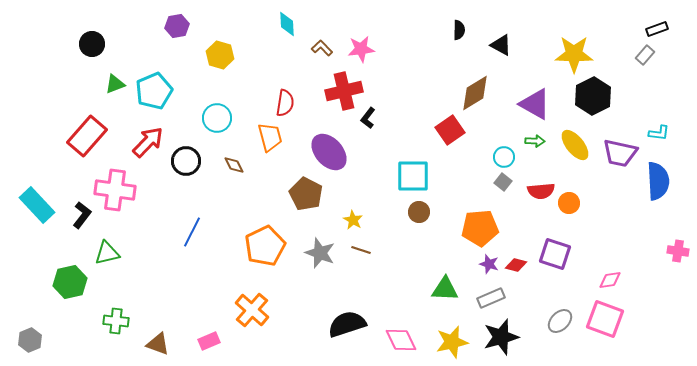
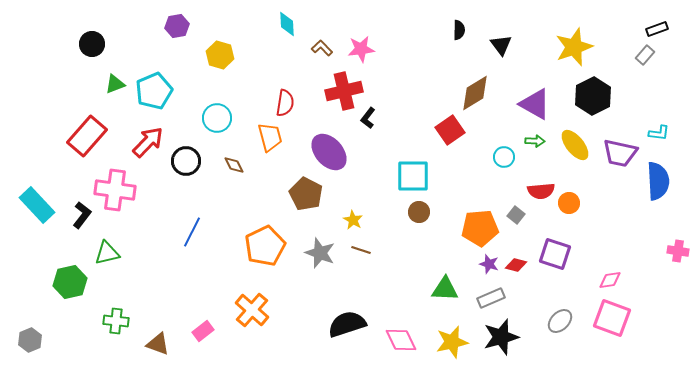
black triangle at (501, 45): rotated 25 degrees clockwise
yellow star at (574, 54): moved 7 px up; rotated 21 degrees counterclockwise
gray square at (503, 182): moved 13 px right, 33 px down
pink square at (605, 319): moved 7 px right, 1 px up
pink rectangle at (209, 341): moved 6 px left, 10 px up; rotated 15 degrees counterclockwise
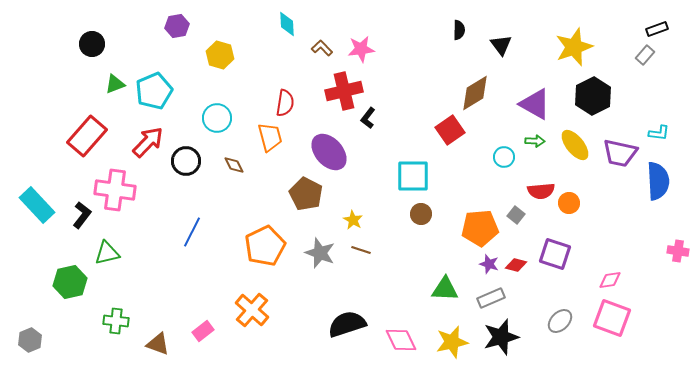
brown circle at (419, 212): moved 2 px right, 2 px down
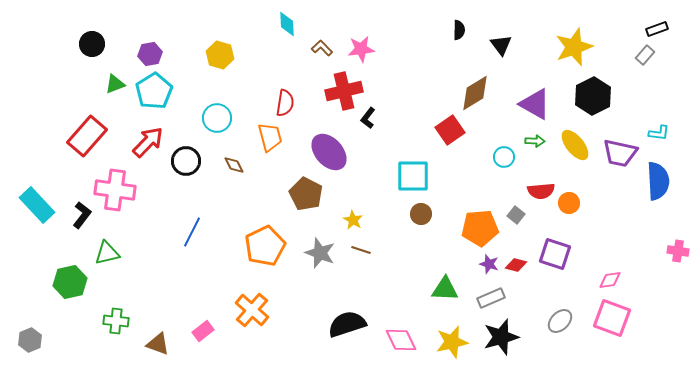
purple hexagon at (177, 26): moved 27 px left, 28 px down
cyan pentagon at (154, 91): rotated 9 degrees counterclockwise
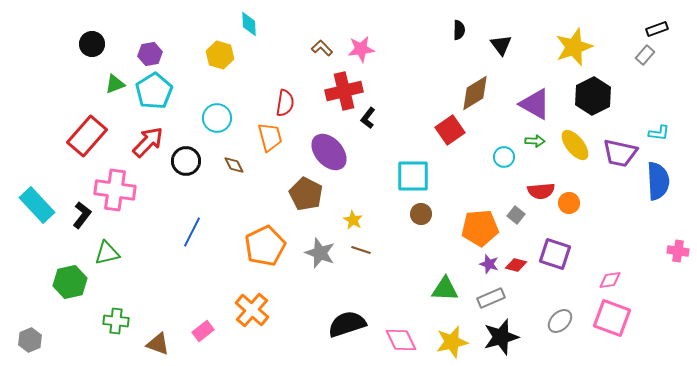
cyan diamond at (287, 24): moved 38 px left
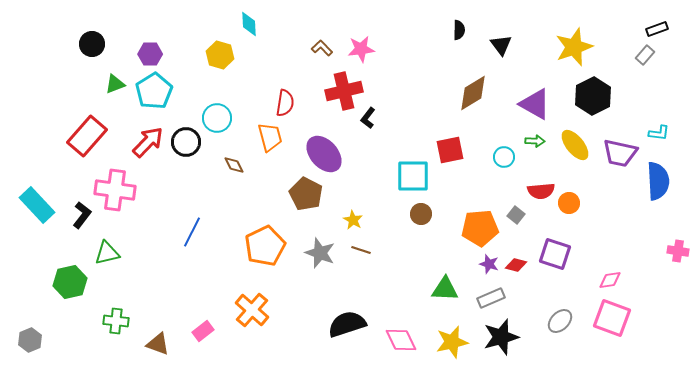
purple hexagon at (150, 54): rotated 10 degrees clockwise
brown diamond at (475, 93): moved 2 px left
red square at (450, 130): moved 20 px down; rotated 24 degrees clockwise
purple ellipse at (329, 152): moved 5 px left, 2 px down
black circle at (186, 161): moved 19 px up
